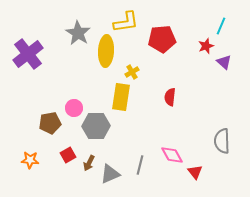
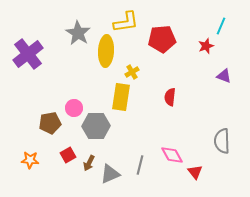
purple triangle: moved 14 px down; rotated 21 degrees counterclockwise
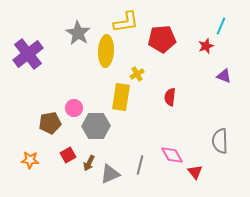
yellow cross: moved 5 px right, 2 px down
gray semicircle: moved 2 px left
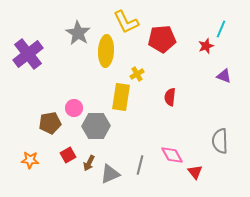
yellow L-shape: rotated 72 degrees clockwise
cyan line: moved 3 px down
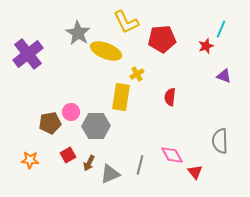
yellow ellipse: rotated 72 degrees counterclockwise
pink circle: moved 3 px left, 4 px down
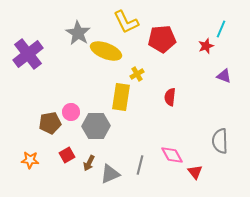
red square: moved 1 px left
